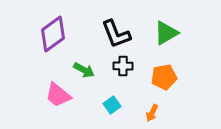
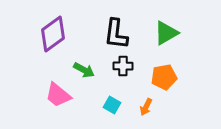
black L-shape: rotated 28 degrees clockwise
cyan square: rotated 24 degrees counterclockwise
orange arrow: moved 6 px left, 6 px up
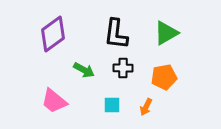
black cross: moved 2 px down
pink trapezoid: moved 4 px left, 6 px down
cyan square: rotated 30 degrees counterclockwise
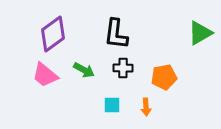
green triangle: moved 34 px right
pink trapezoid: moved 9 px left, 26 px up
orange arrow: rotated 30 degrees counterclockwise
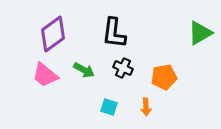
black L-shape: moved 2 px left, 1 px up
black cross: rotated 24 degrees clockwise
cyan square: moved 3 px left, 2 px down; rotated 18 degrees clockwise
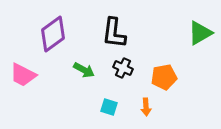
pink trapezoid: moved 22 px left; rotated 12 degrees counterclockwise
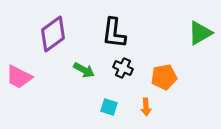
pink trapezoid: moved 4 px left, 2 px down
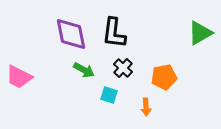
purple diamond: moved 18 px right; rotated 66 degrees counterclockwise
black cross: rotated 18 degrees clockwise
cyan square: moved 12 px up
